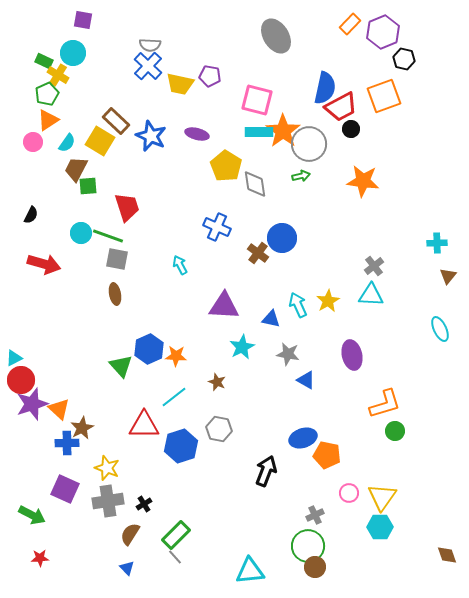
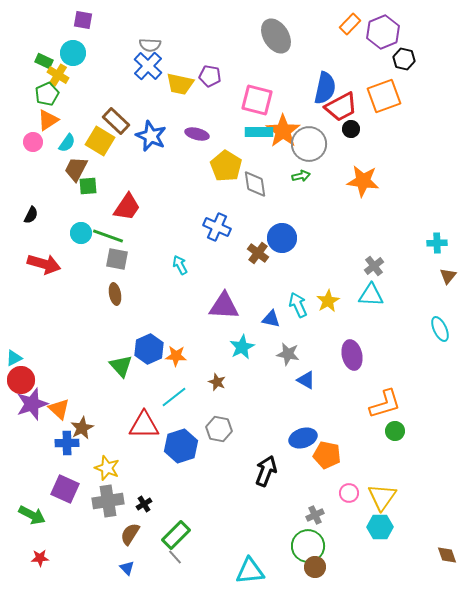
red trapezoid at (127, 207): rotated 52 degrees clockwise
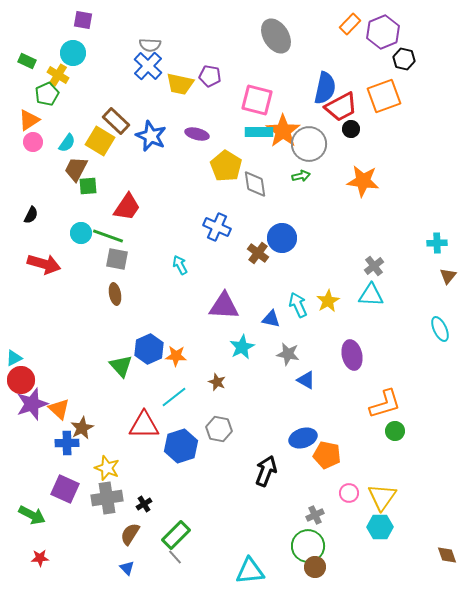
green rectangle at (44, 61): moved 17 px left
orange triangle at (48, 120): moved 19 px left
gray cross at (108, 501): moved 1 px left, 3 px up
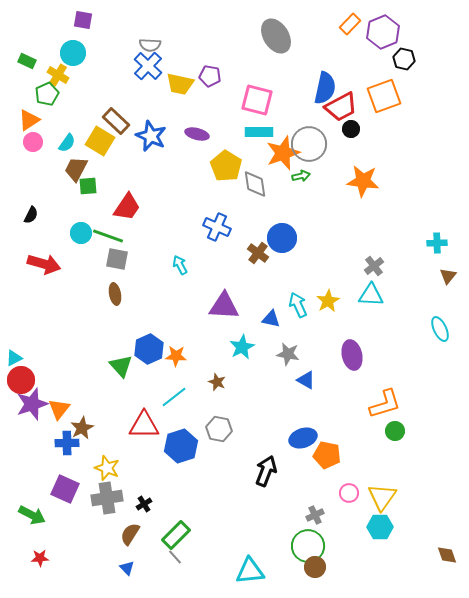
orange star at (283, 131): moved 22 px down; rotated 16 degrees clockwise
orange triangle at (59, 409): rotated 25 degrees clockwise
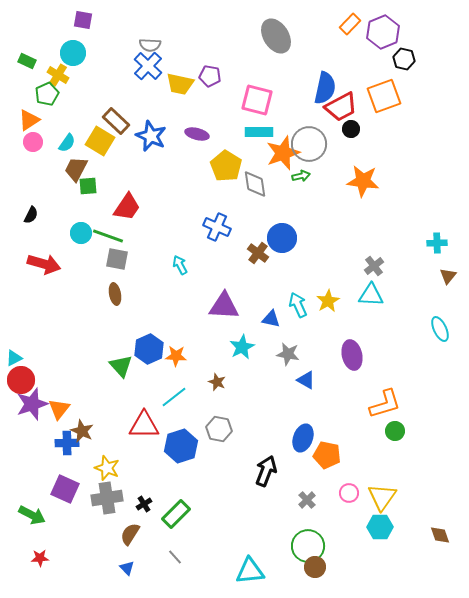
brown star at (82, 428): moved 3 px down; rotated 20 degrees counterclockwise
blue ellipse at (303, 438): rotated 52 degrees counterclockwise
gray cross at (315, 515): moved 8 px left, 15 px up; rotated 18 degrees counterclockwise
green rectangle at (176, 535): moved 21 px up
brown diamond at (447, 555): moved 7 px left, 20 px up
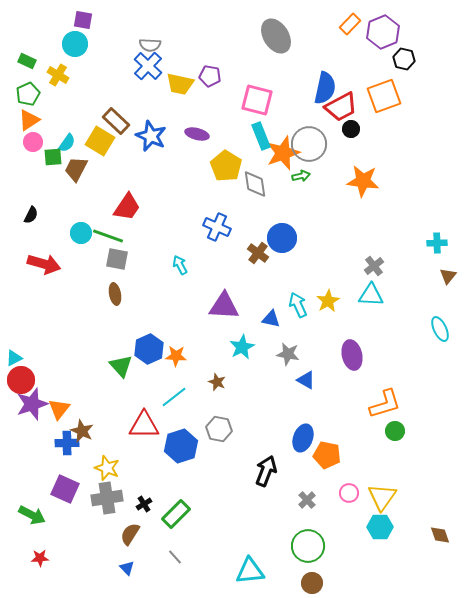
cyan circle at (73, 53): moved 2 px right, 9 px up
green pentagon at (47, 94): moved 19 px left
cyan rectangle at (259, 132): moved 2 px right, 4 px down; rotated 68 degrees clockwise
green square at (88, 186): moved 35 px left, 29 px up
brown circle at (315, 567): moved 3 px left, 16 px down
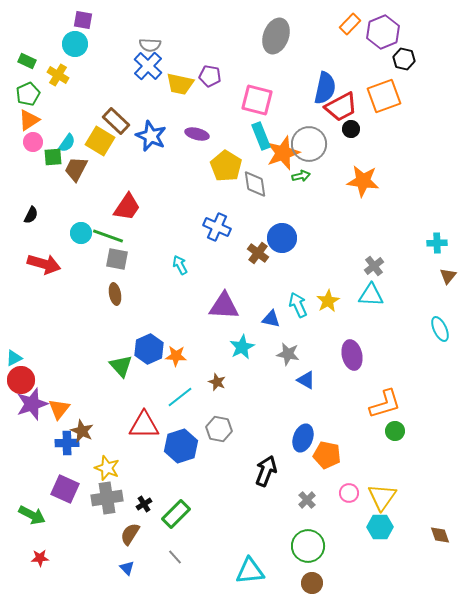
gray ellipse at (276, 36): rotated 52 degrees clockwise
cyan line at (174, 397): moved 6 px right
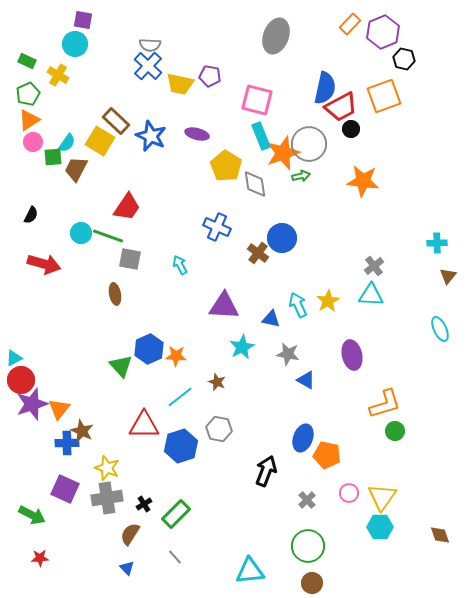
gray square at (117, 259): moved 13 px right
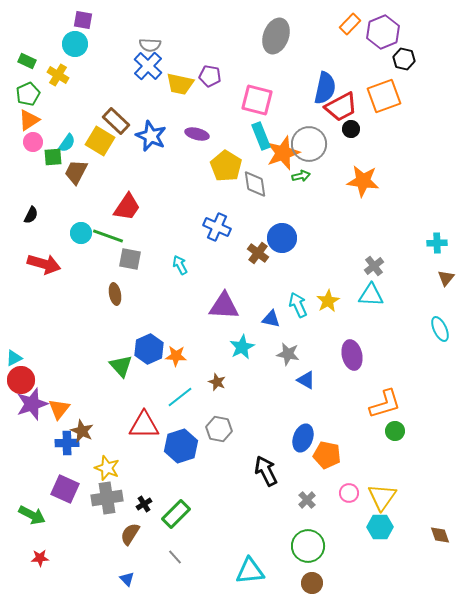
brown trapezoid at (76, 169): moved 3 px down
brown triangle at (448, 276): moved 2 px left, 2 px down
black arrow at (266, 471): rotated 48 degrees counterclockwise
blue triangle at (127, 568): moved 11 px down
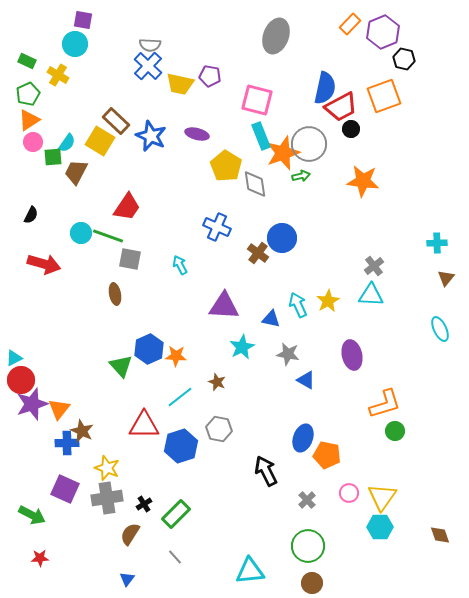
blue triangle at (127, 579): rotated 21 degrees clockwise
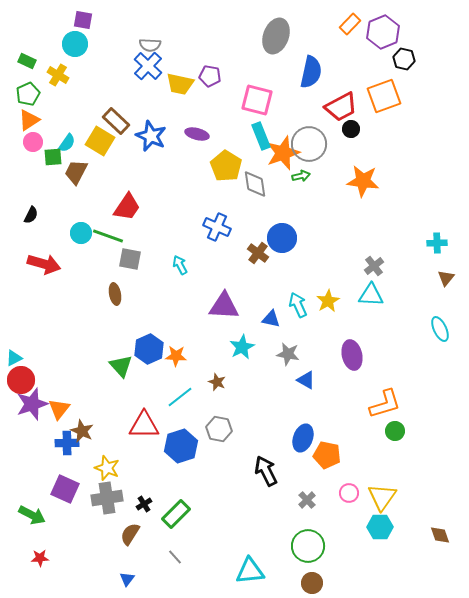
blue semicircle at (325, 88): moved 14 px left, 16 px up
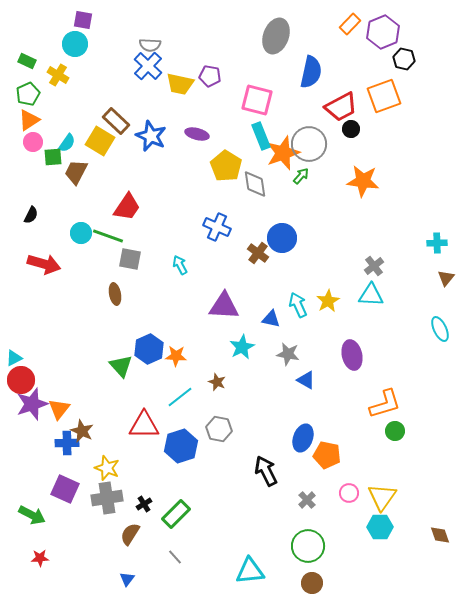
green arrow at (301, 176): rotated 36 degrees counterclockwise
